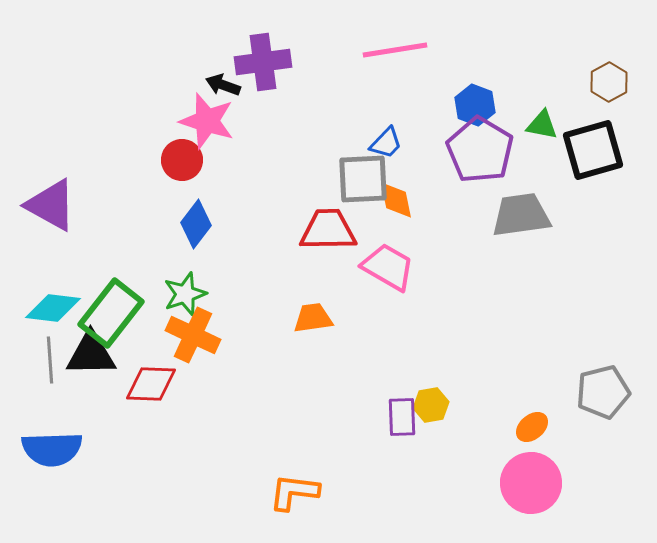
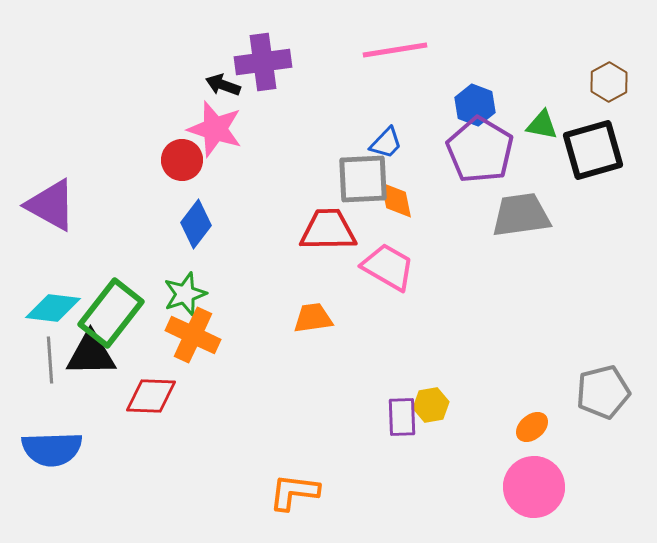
pink star: moved 8 px right, 8 px down
red diamond: moved 12 px down
pink circle: moved 3 px right, 4 px down
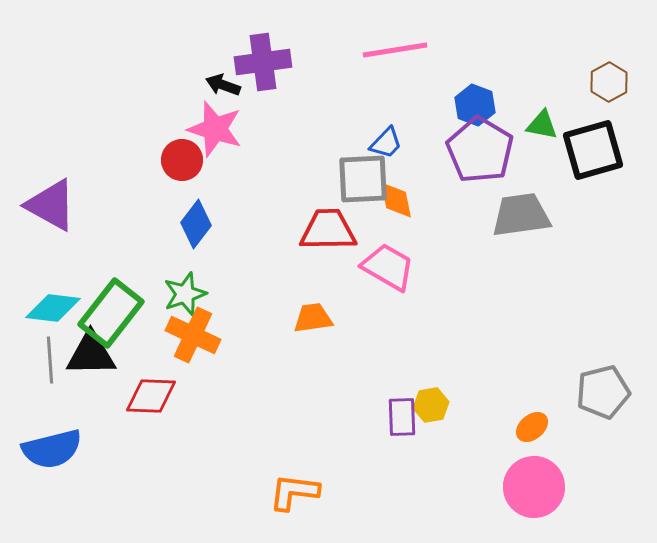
blue semicircle: rotated 12 degrees counterclockwise
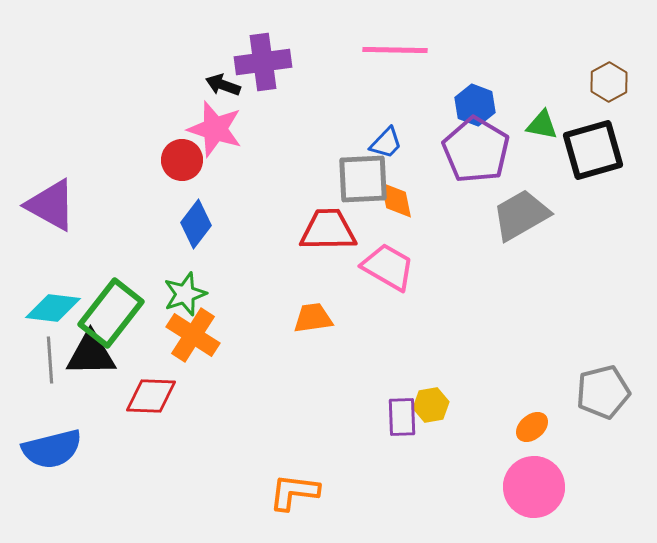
pink line: rotated 10 degrees clockwise
purple pentagon: moved 4 px left
gray trapezoid: rotated 22 degrees counterclockwise
orange cross: rotated 8 degrees clockwise
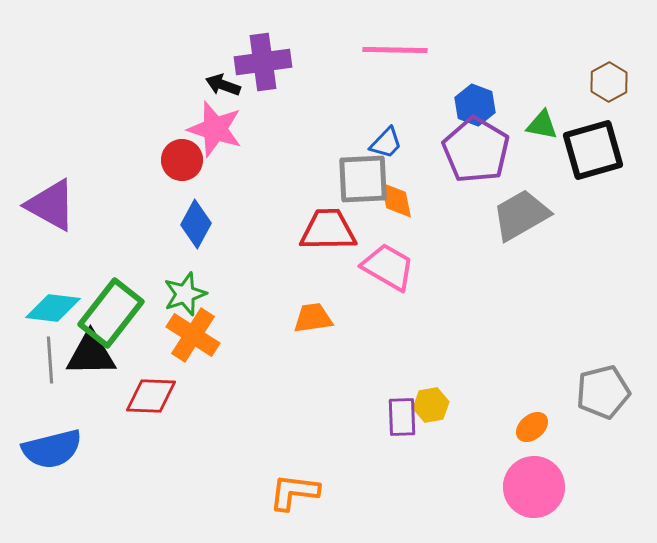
blue diamond: rotated 9 degrees counterclockwise
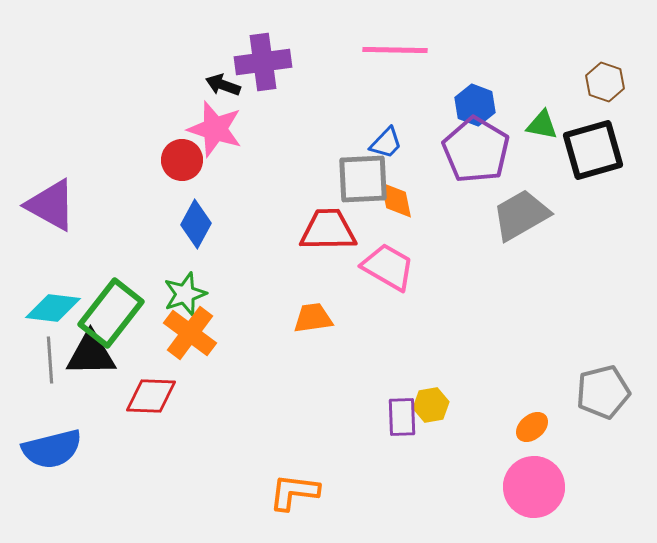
brown hexagon: moved 4 px left; rotated 12 degrees counterclockwise
orange cross: moved 3 px left, 2 px up; rotated 4 degrees clockwise
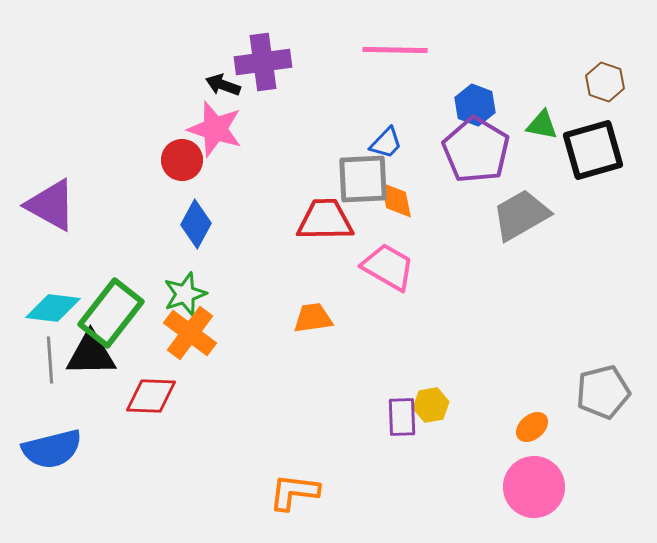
red trapezoid: moved 3 px left, 10 px up
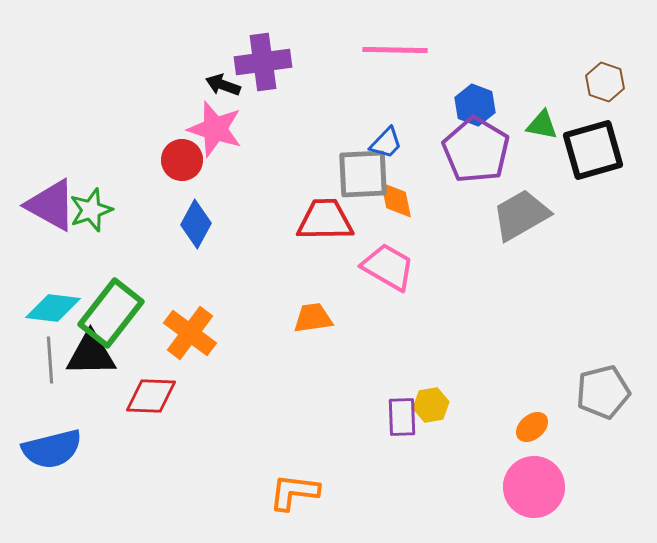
gray square: moved 5 px up
green star: moved 94 px left, 84 px up
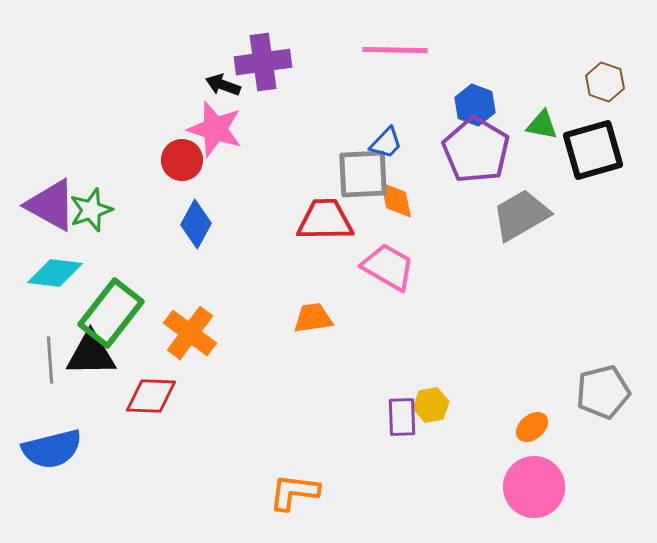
cyan diamond: moved 2 px right, 35 px up
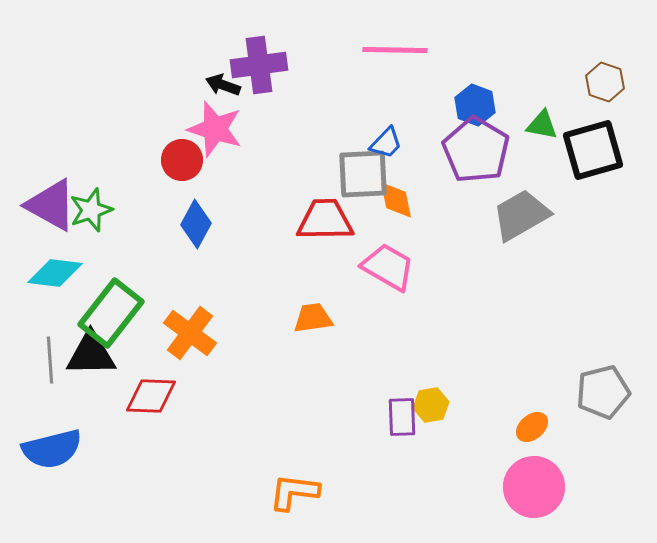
purple cross: moved 4 px left, 3 px down
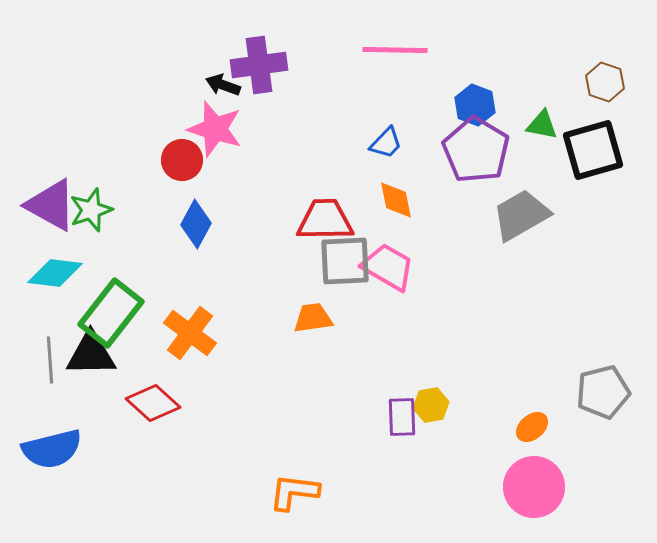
gray square: moved 18 px left, 87 px down
red diamond: moved 2 px right, 7 px down; rotated 40 degrees clockwise
